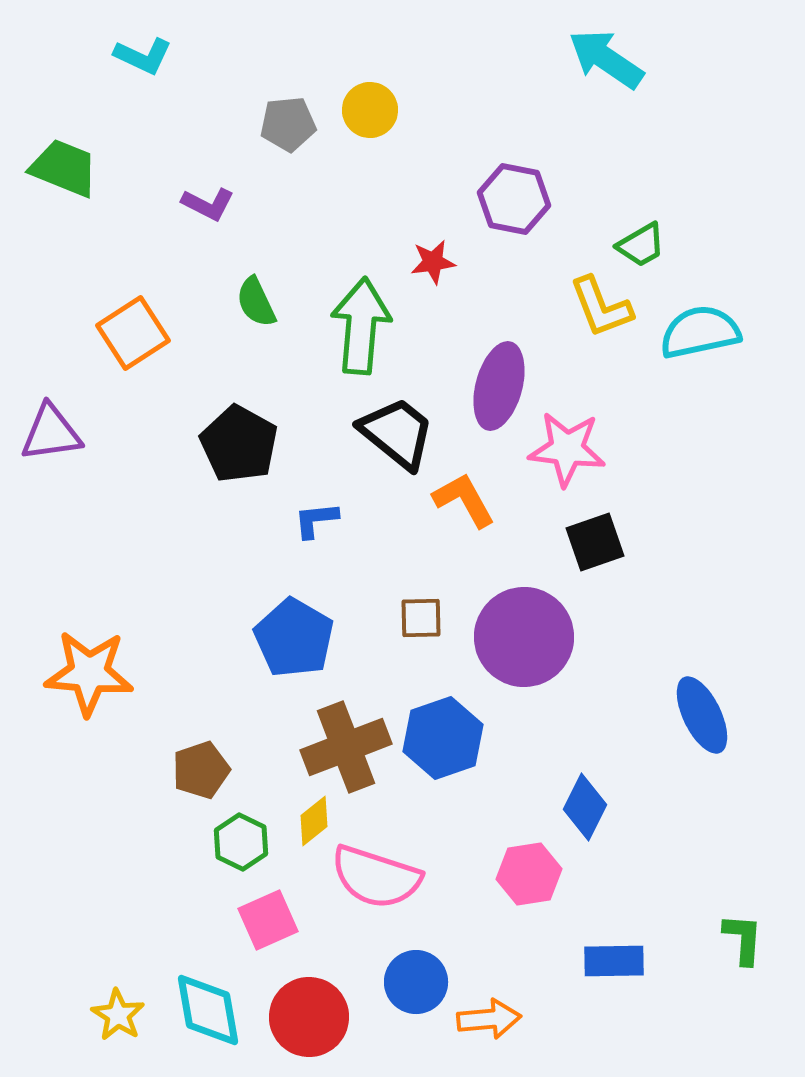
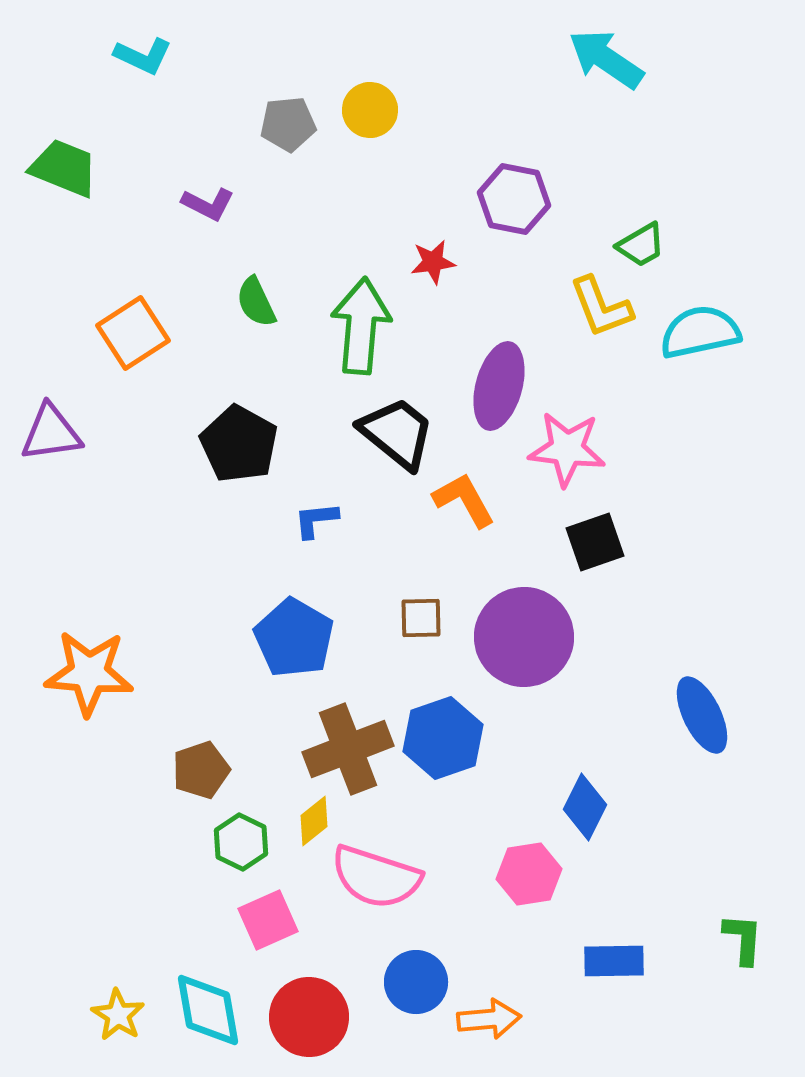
brown cross at (346, 747): moved 2 px right, 2 px down
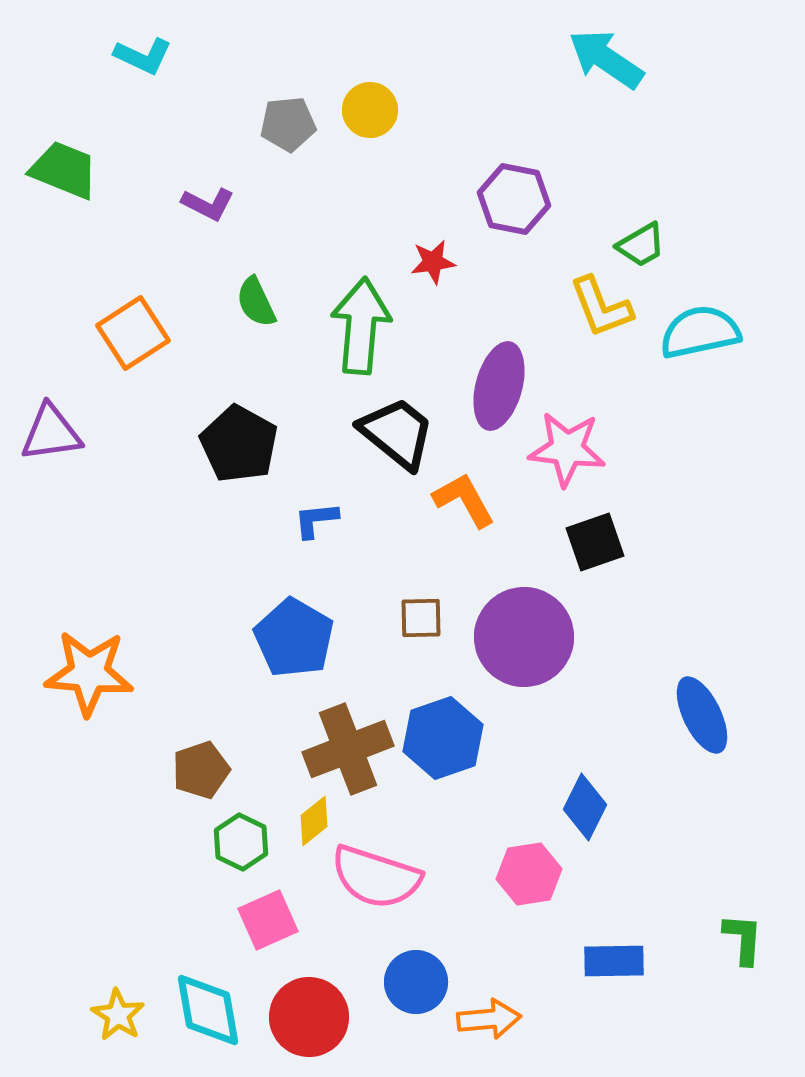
green trapezoid at (64, 168): moved 2 px down
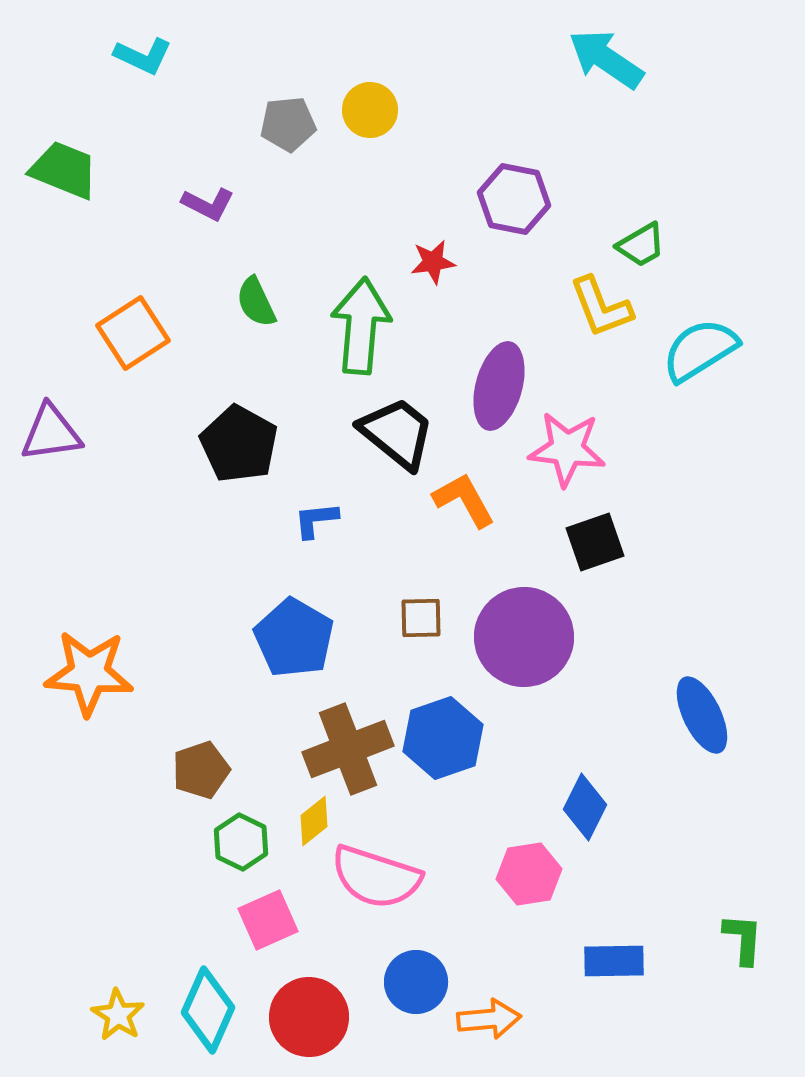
cyan semicircle at (700, 332): moved 18 px down; rotated 20 degrees counterclockwise
cyan diamond at (208, 1010): rotated 34 degrees clockwise
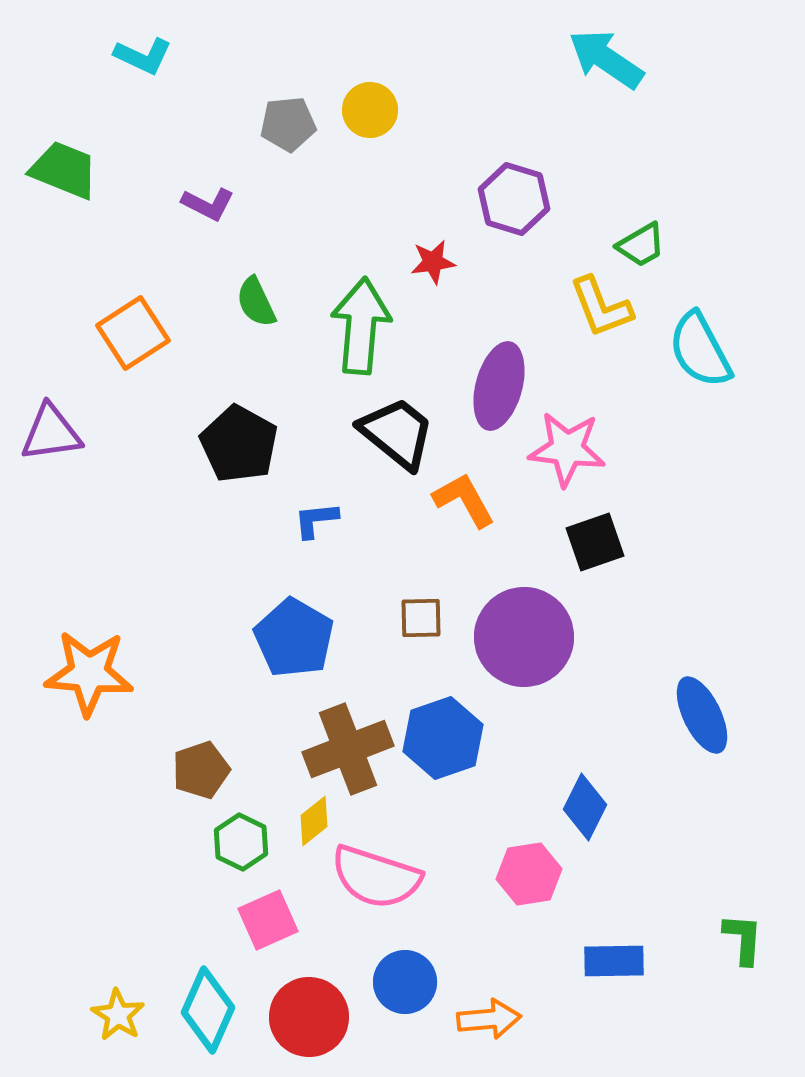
purple hexagon at (514, 199): rotated 6 degrees clockwise
cyan semicircle at (700, 350): rotated 86 degrees counterclockwise
blue circle at (416, 982): moved 11 px left
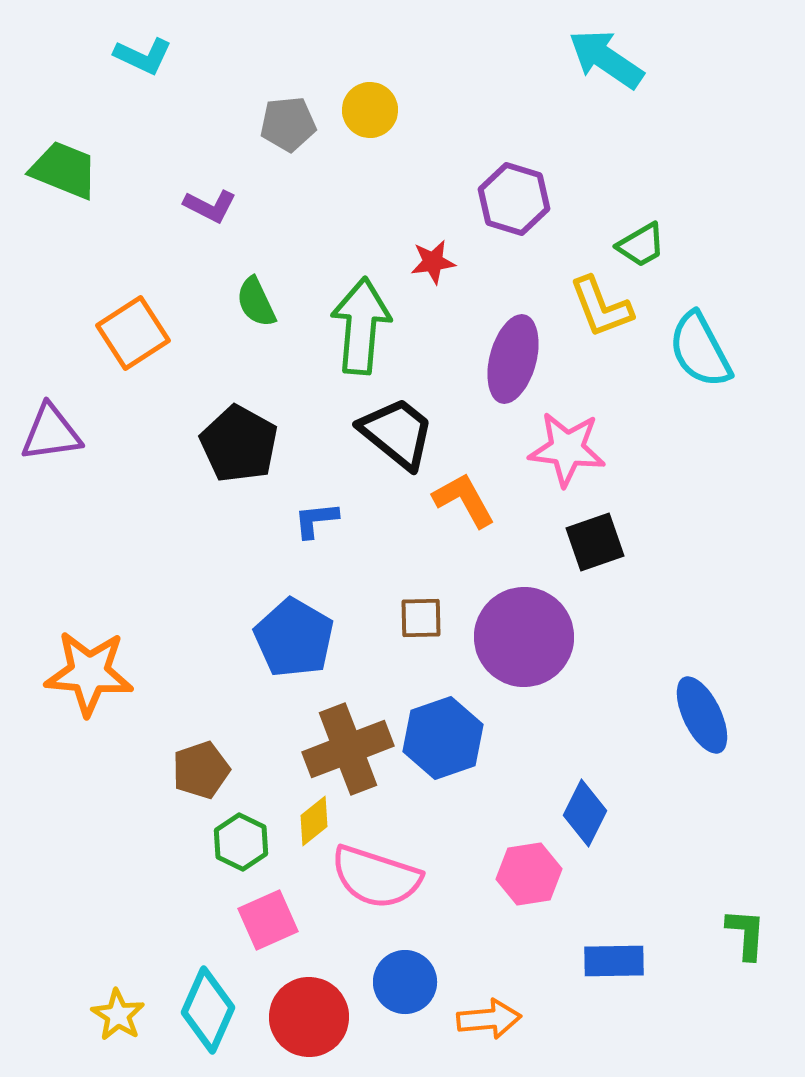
purple L-shape at (208, 204): moved 2 px right, 2 px down
purple ellipse at (499, 386): moved 14 px right, 27 px up
blue diamond at (585, 807): moved 6 px down
green L-shape at (743, 939): moved 3 px right, 5 px up
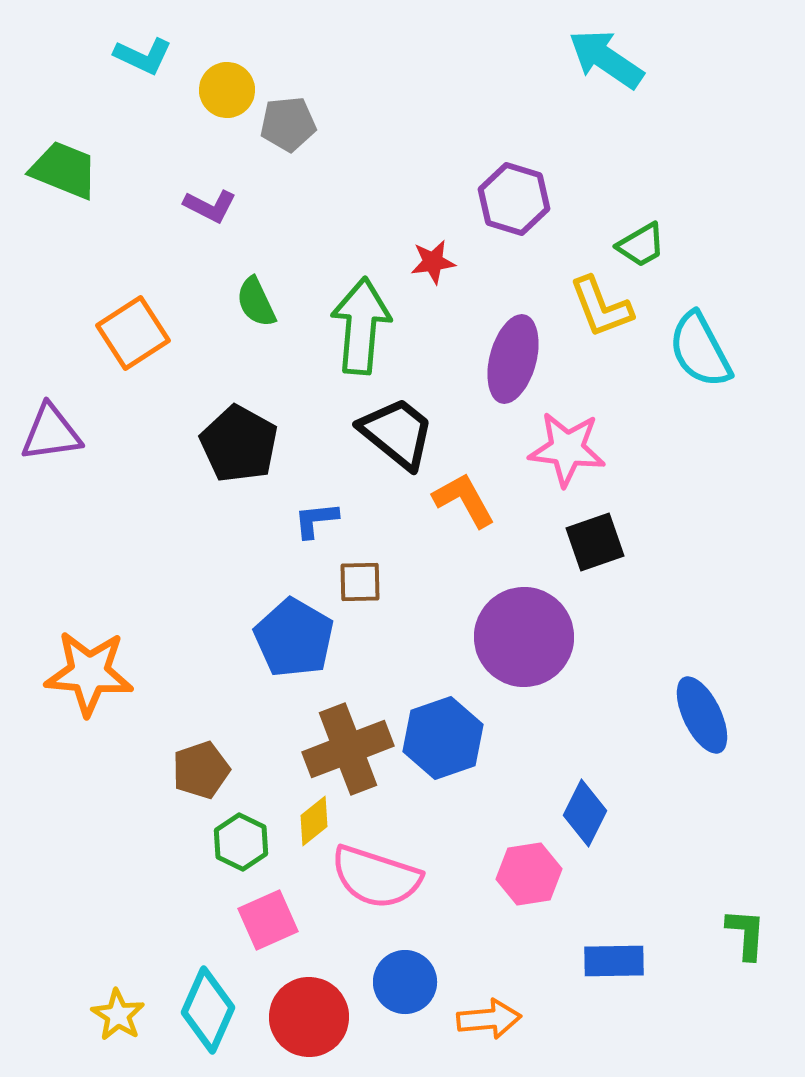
yellow circle at (370, 110): moved 143 px left, 20 px up
brown square at (421, 618): moved 61 px left, 36 px up
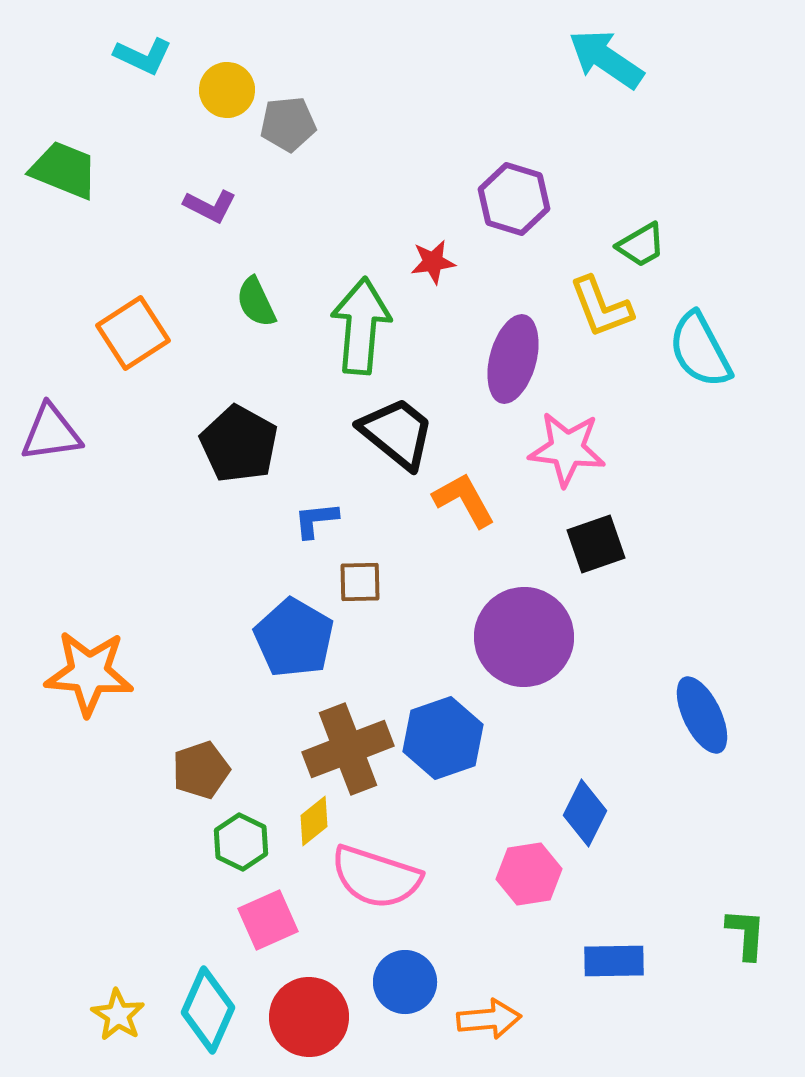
black square at (595, 542): moved 1 px right, 2 px down
